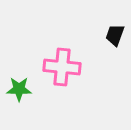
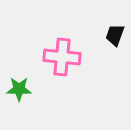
pink cross: moved 10 px up
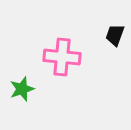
green star: moved 3 px right; rotated 20 degrees counterclockwise
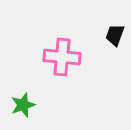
green star: moved 1 px right, 16 px down
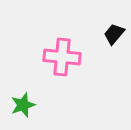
black trapezoid: moved 1 px left, 1 px up; rotated 20 degrees clockwise
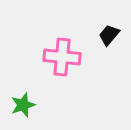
black trapezoid: moved 5 px left, 1 px down
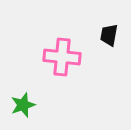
black trapezoid: rotated 30 degrees counterclockwise
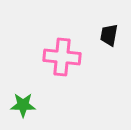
green star: rotated 20 degrees clockwise
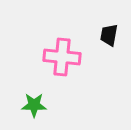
green star: moved 11 px right
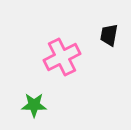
pink cross: rotated 33 degrees counterclockwise
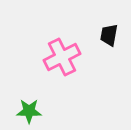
green star: moved 5 px left, 6 px down
